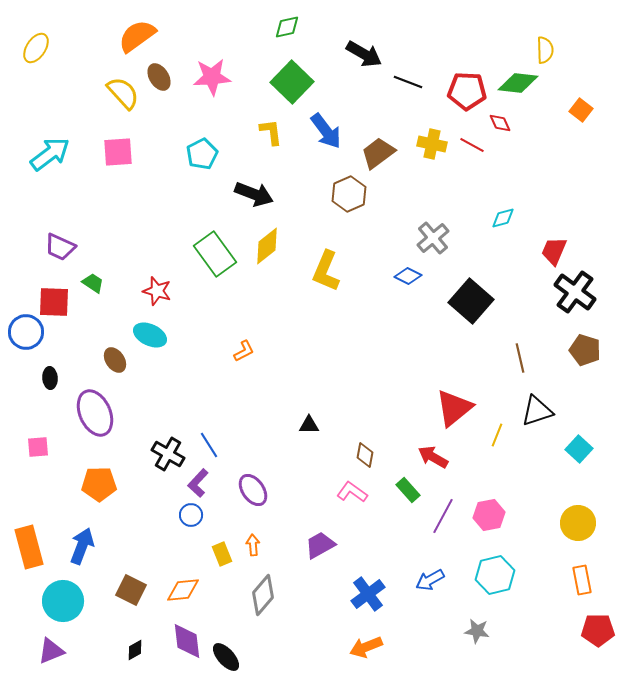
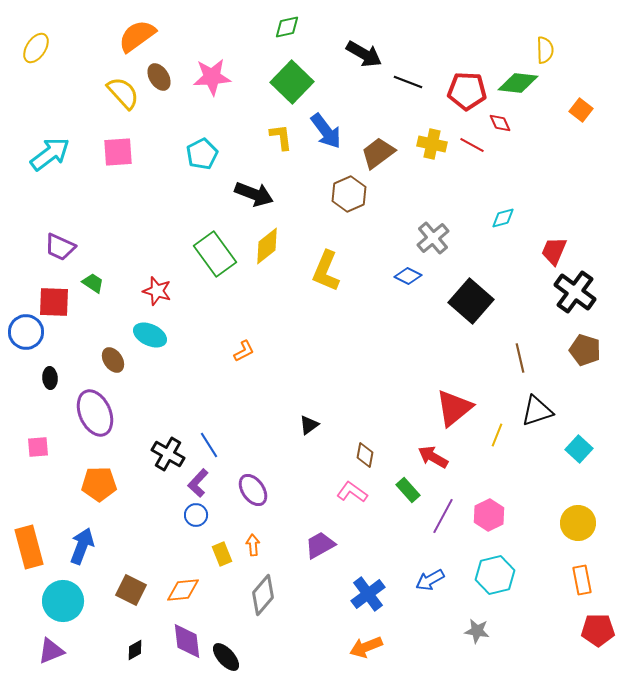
yellow L-shape at (271, 132): moved 10 px right, 5 px down
brown ellipse at (115, 360): moved 2 px left
black triangle at (309, 425): rotated 35 degrees counterclockwise
blue circle at (191, 515): moved 5 px right
pink hexagon at (489, 515): rotated 16 degrees counterclockwise
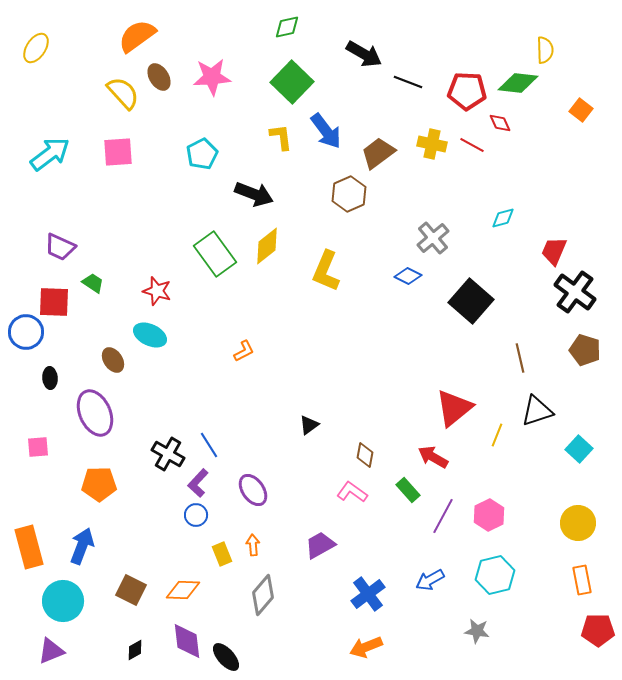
orange diamond at (183, 590): rotated 8 degrees clockwise
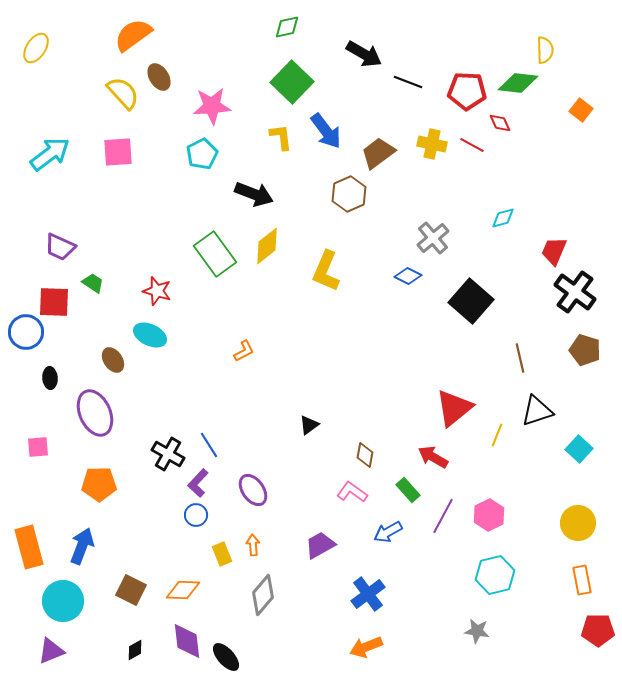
orange semicircle at (137, 36): moved 4 px left, 1 px up
pink star at (212, 77): moved 29 px down
blue arrow at (430, 580): moved 42 px left, 48 px up
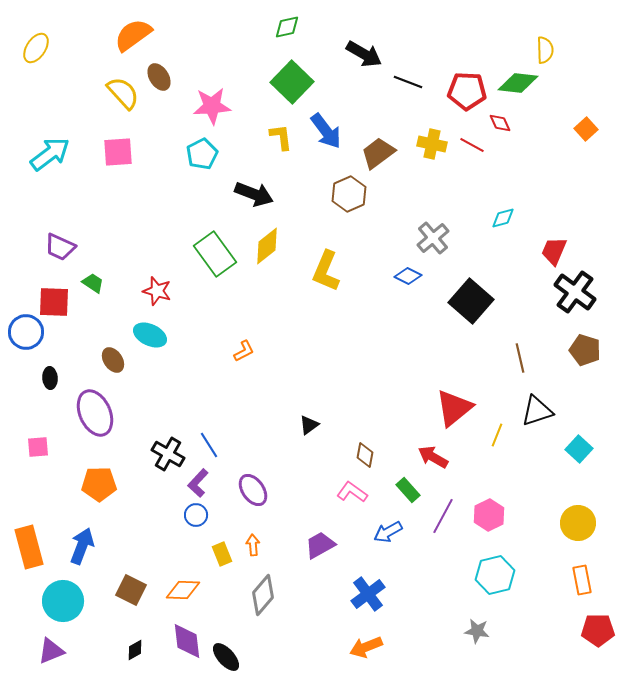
orange square at (581, 110): moved 5 px right, 19 px down; rotated 10 degrees clockwise
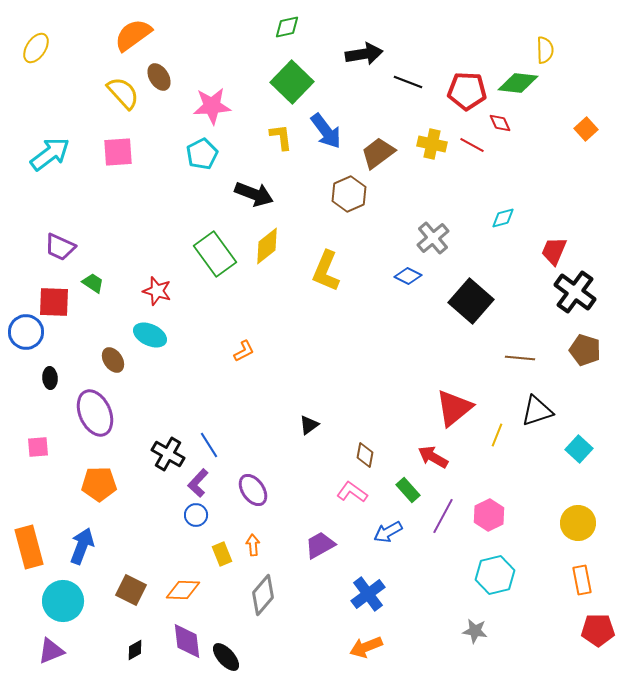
black arrow at (364, 54): rotated 39 degrees counterclockwise
brown line at (520, 358): rotated 72 degrees counterclockwise
gray star at (477, 631): moved 2 px left
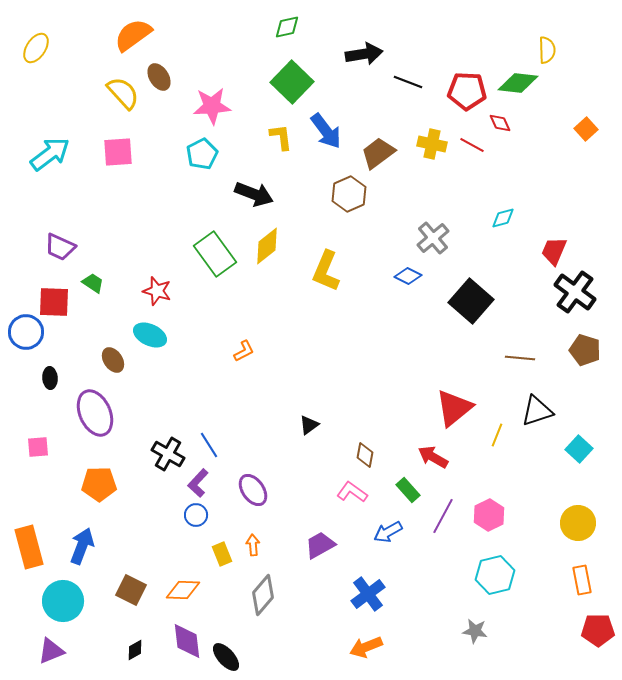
yellow semicircle at (545, 50): moved 2 px right
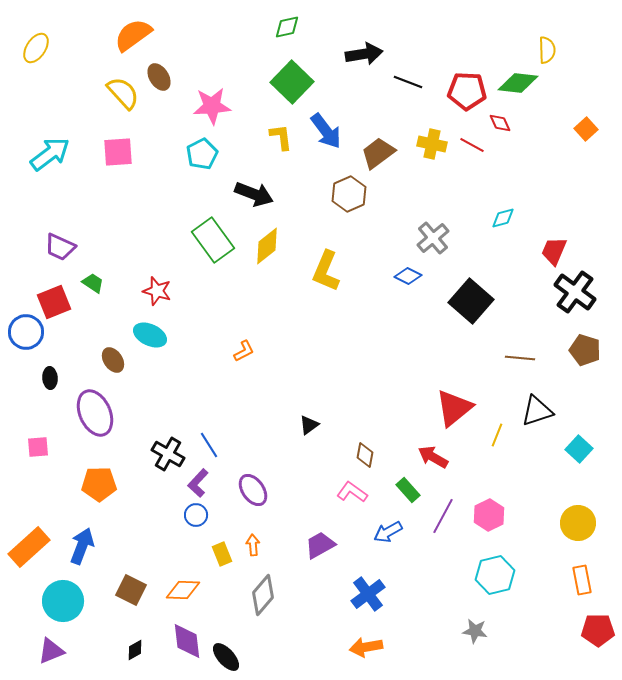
green rectangle at (215, 254): moved 2 px left, 14 px up
red square at (54, 302): rotated 24 degrees counterclockwise
orange rectangle at (29, 547): rotated 63 degrees clockwise
orange arrow at (366, 647): rotated 12 degrees clockwise
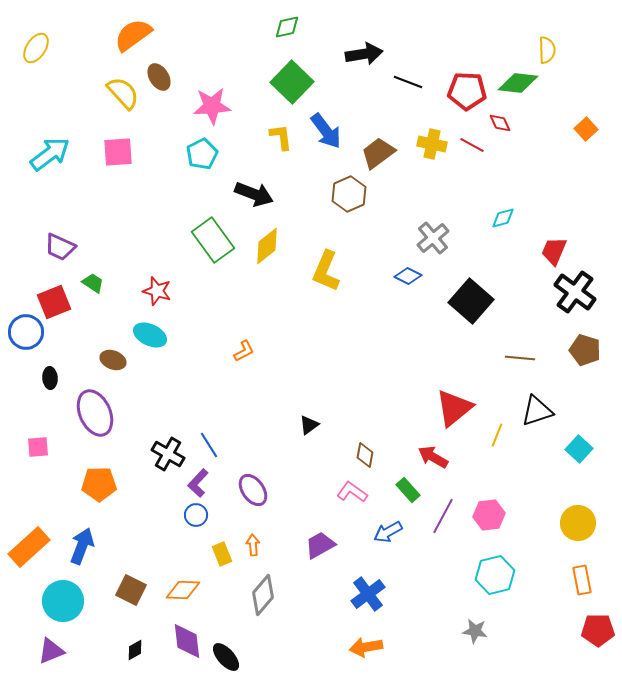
brown ellipse at (113, 360): rotated 35 degrees counterclockwise
pink hexagon at (489, 515): rotated 20 degrees clockwise
